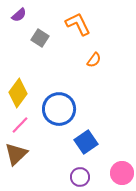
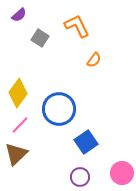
orange L-shape: moved 1 px left, 2 px down
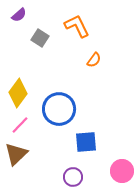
blue square: rotated 30 degrees clockwise
pink circle: moved 2 px up
purple circle: moved 7 px left
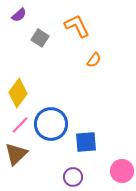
blue circle: moved 8 px left, 15 px down
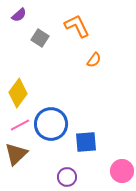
pink line: rotated 18 degrees clockwise
purple circle: moved 6 px left
